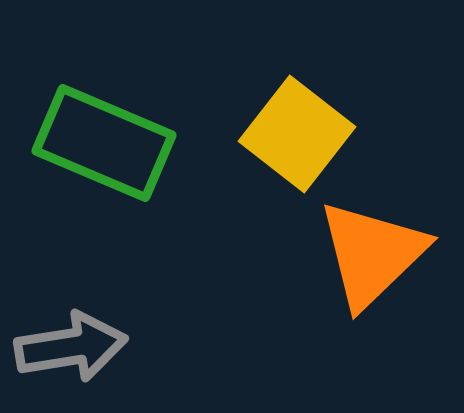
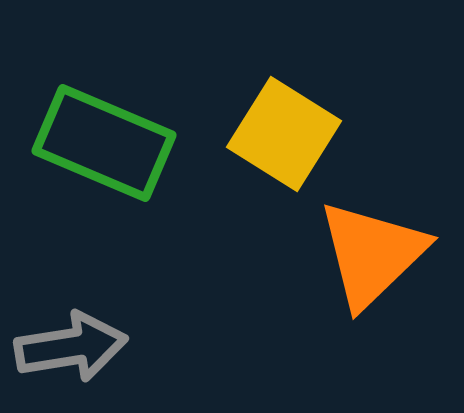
yellow square: moved 13 px left; rotated 6 degrees counterclockwise
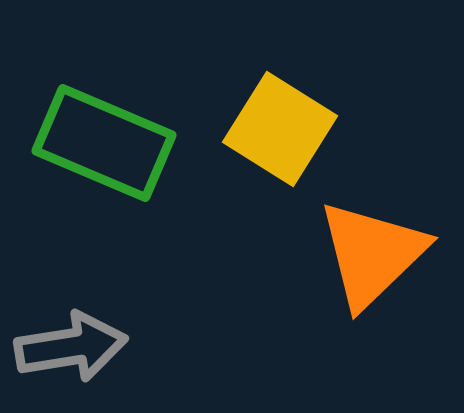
yellow square: moved 4 px left, 5 px up
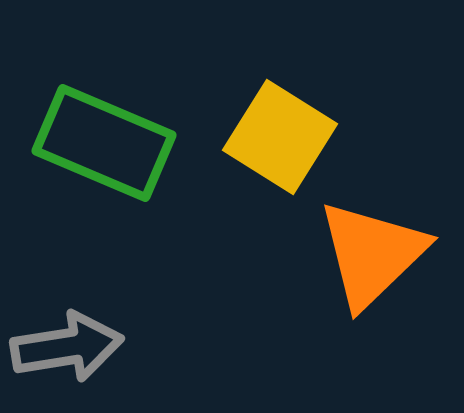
yellow square: moved 8 px down
gray arrow: moved 4 px left
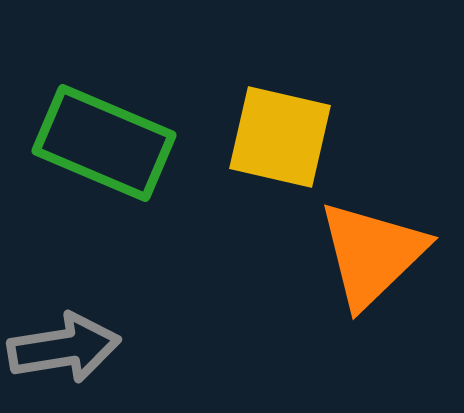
yellow square: rotated 19 degrees counterclockwise
gray arrow: moved 3 px left, 1 px down
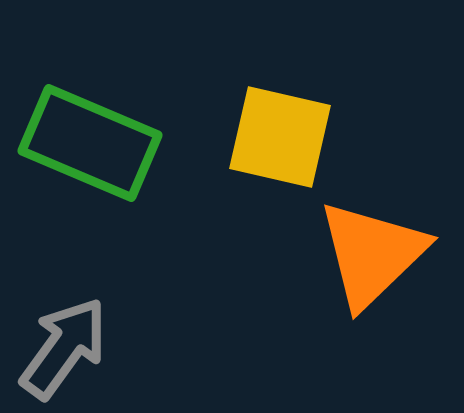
green rectangle: moved 14 px left
gray arrow: rotated 45 degrees counterclockwise
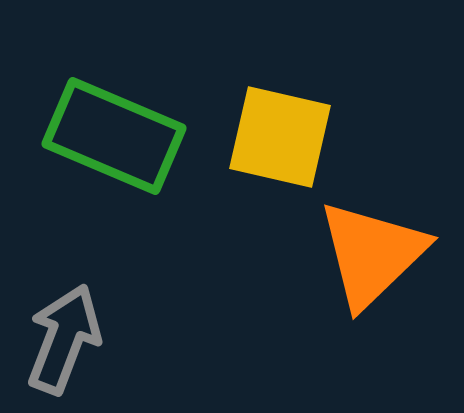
green rectangle: moved 24 px right, 7 px up
gray arrow: moved 9 px up; rotated 15 degrees counterclockwise
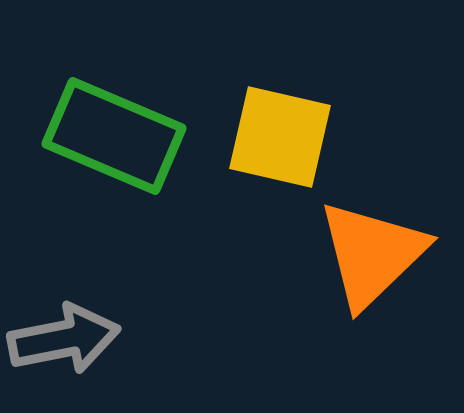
gray arrow: rotated 58 degrees clockwise
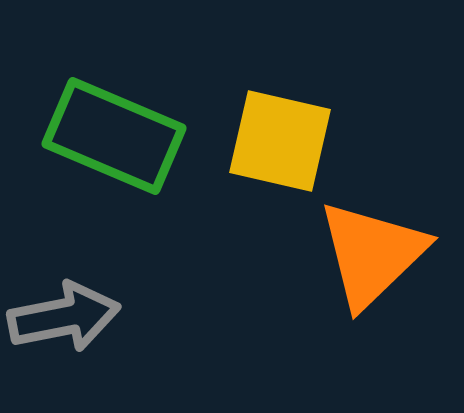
yellow square: moved 4 px down
gray arrow: moved 22 px up
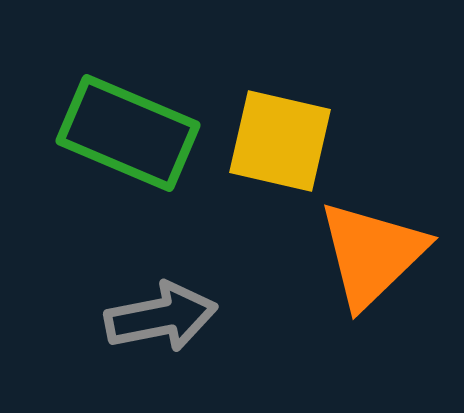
green rectangle: moved 14 px right, 3 px up
gray arrow: moved 97 px right
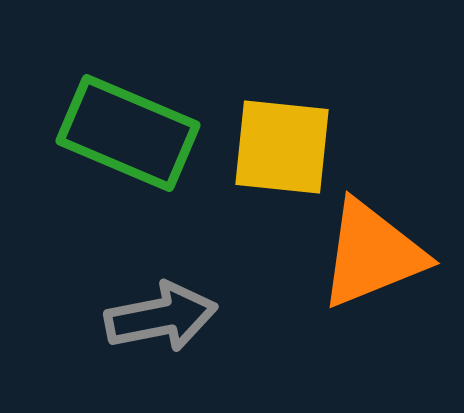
yellow square: moved 2 px right, 6 px down; rotated 7 degrees counterclockwise
orange triangle: rotated 22 degrees clockwise
